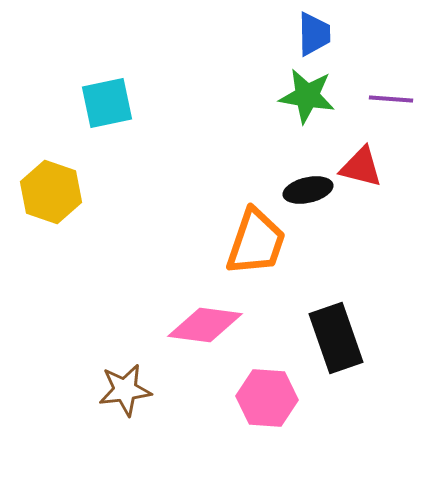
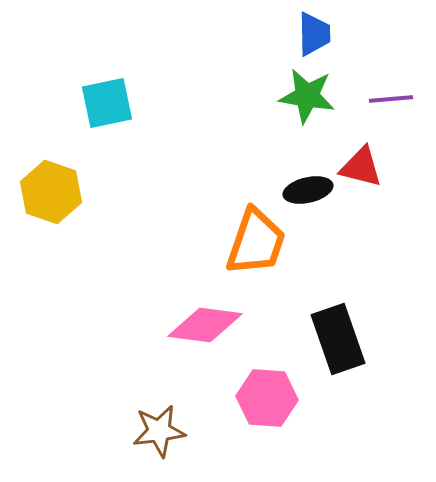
purple line: rotated 9 degrees counterclockwise
black rectangle: moved 2 px right, 1 px down
brown star: moved 34 px right, 41 px down
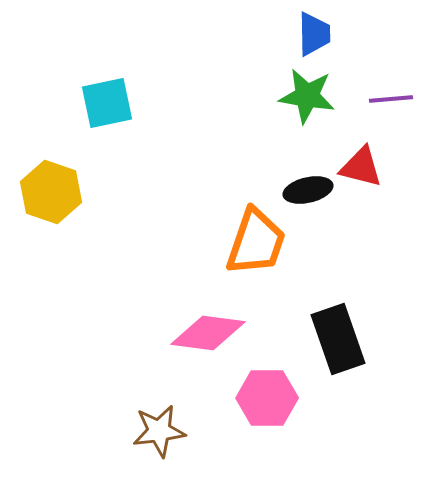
pink diamond: moved 3 px right, 8 px down
pink hexagon: rotated 4 degrees counterclockwise
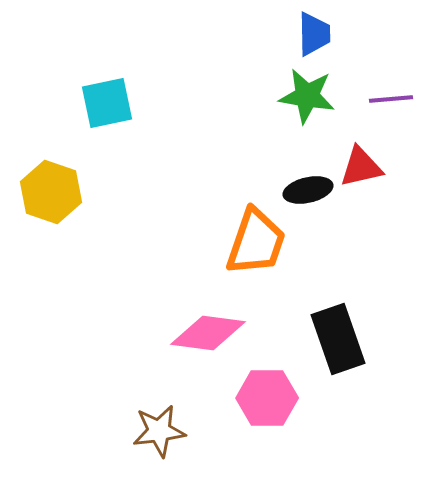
red triangle: rotated 27 degrees counterclockwise
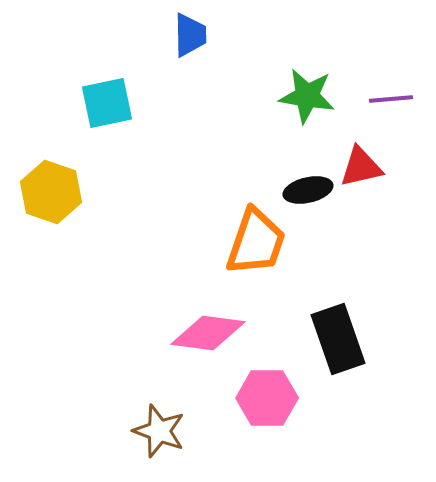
blue trapezoid: moved 124 px left, 1 px down
brown star: rotated 28 degrees clockwise
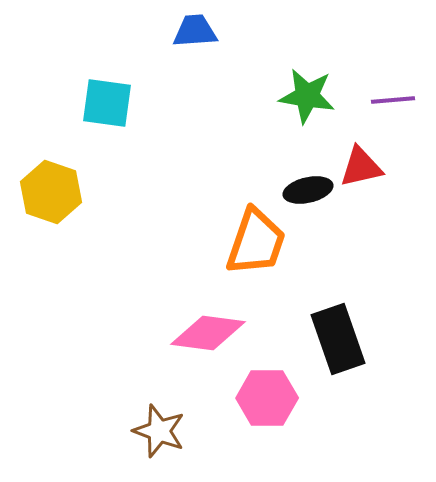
blue trapezoid: moved 5 px right, 4 px up; rotated 93 degrees counterclockwise
purple line: moved 2 px right, 1 px down
cyan square: rotated 20 degrees clockwise
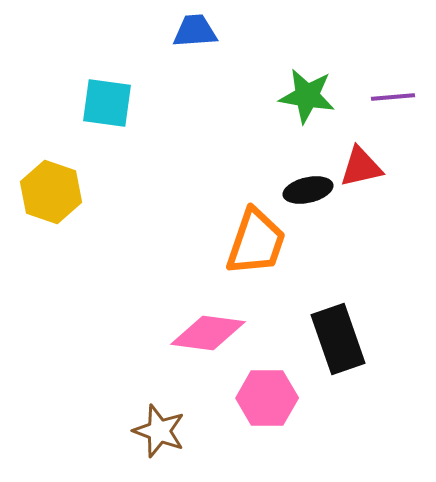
purple line: moved 3 px up
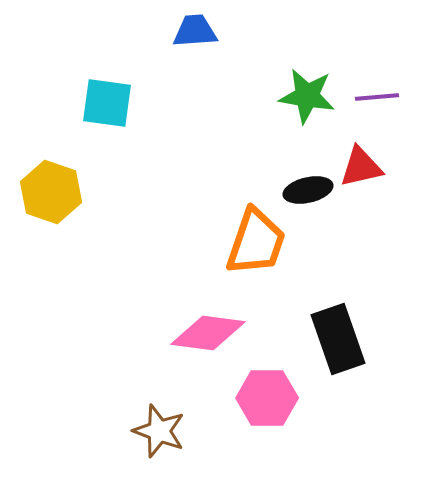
purple line: moved 16 px left
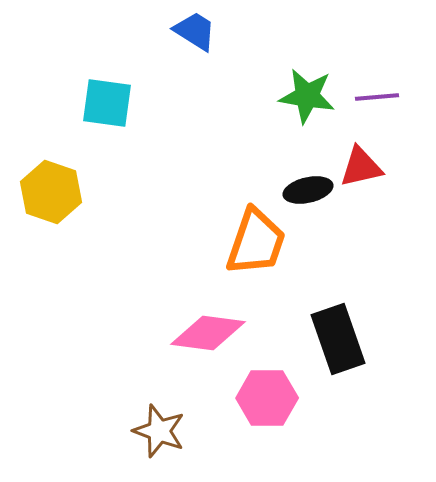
blue trapezoid: rotated 36 degrees clockwise
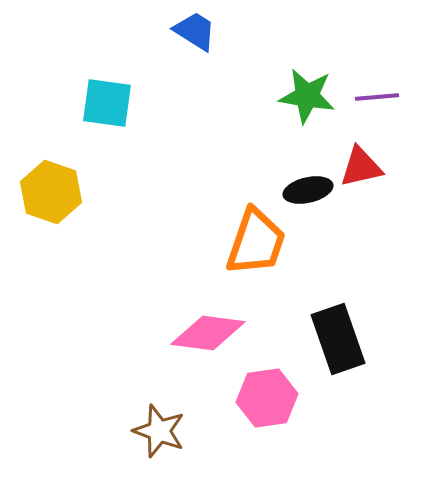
pink hexagon: rotated 8 degrees counterclockwise
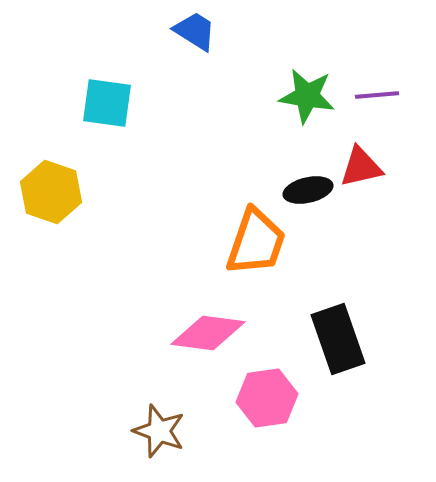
purple line: moved 2 px up
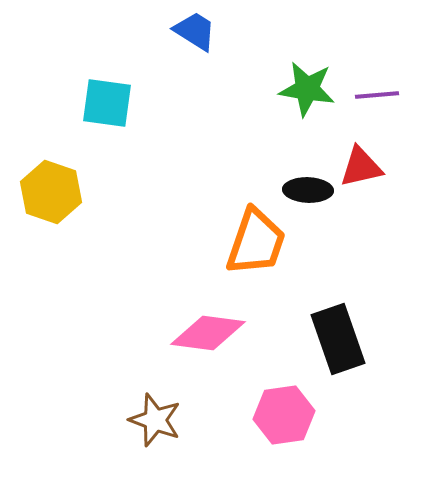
green star: moved 7 px up
black ellipse: rotated 15 degrees clockwise
pink hexagon: moved 17 px right, 17 px down
brown star: moved 4 px left, 11 px up
